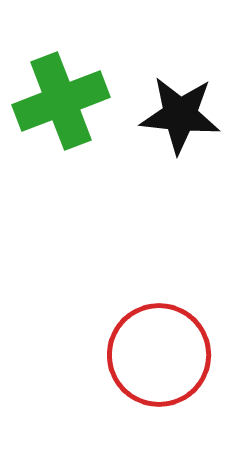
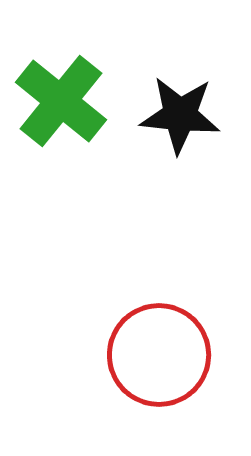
green cross: rotated 30 degrees counterclockwise
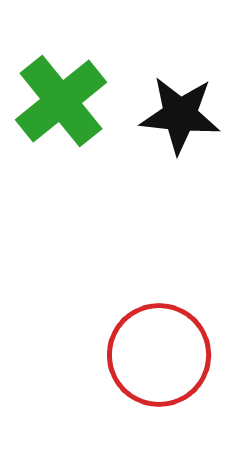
green cross: rotated 12 degrees clockwise
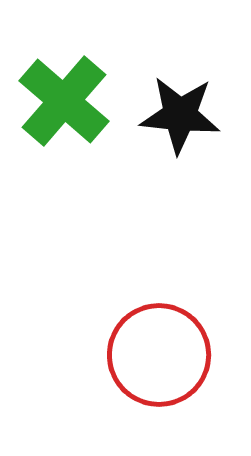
green cross: moved 3 px right; rotated 10 degrees counterclockwise
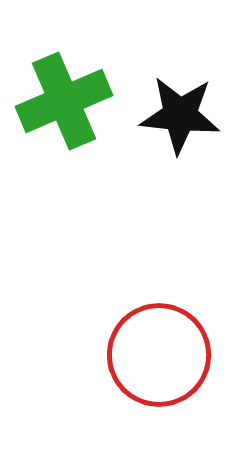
green cross: rotated 26 degrees clockwise
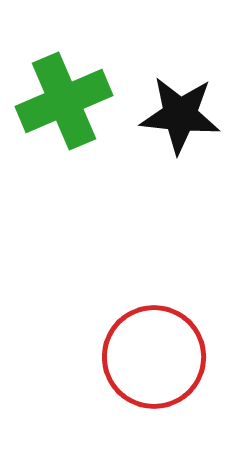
red circle: moved 5 px left, 2 px down
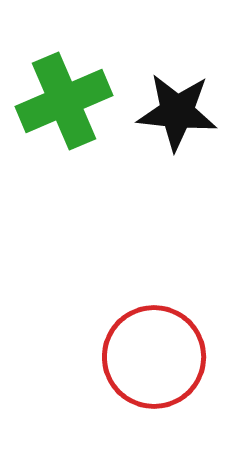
black star: moved 3 px left, 3 px up
